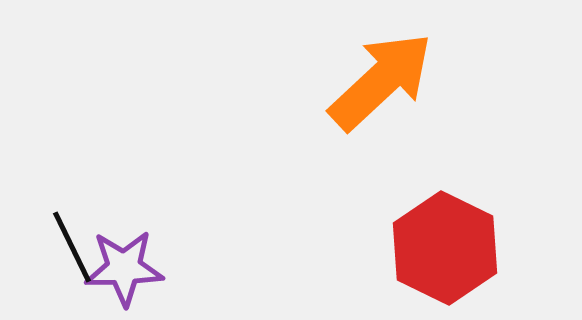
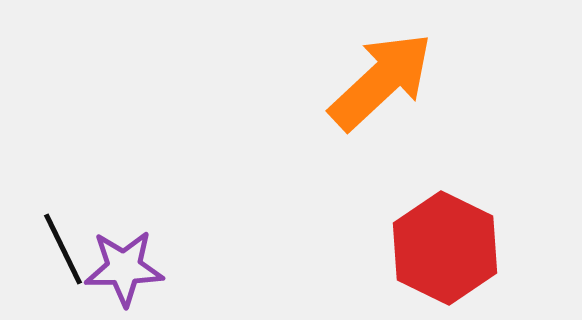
black line: moved 9 px left, 2 px down
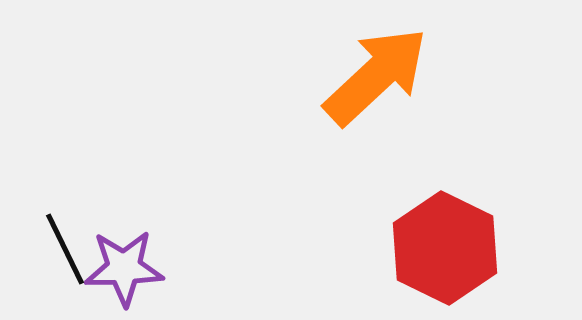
orange arrow: moved 5 px left, 5 px up
black line: moved 2 px right
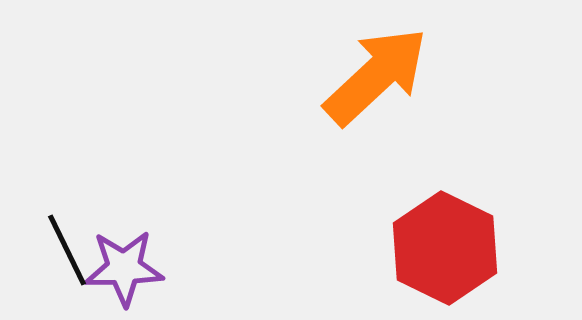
black line: moved 2 px right, 1 px down
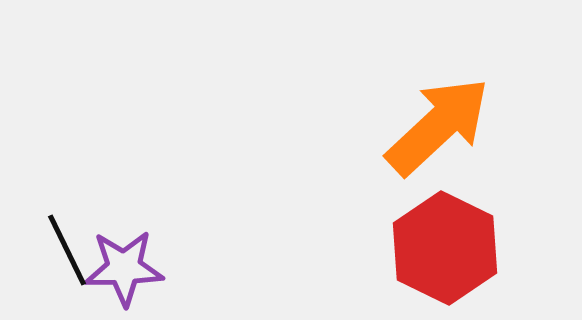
orange arrow: moved 62 px right, 50 px down
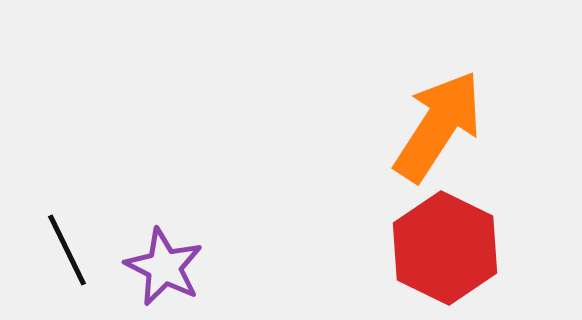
orange arrow: rotated 14 degrees counterclockwise
purple star: moved 40 px right, 1 px up; rotated 28 degrees clockwise
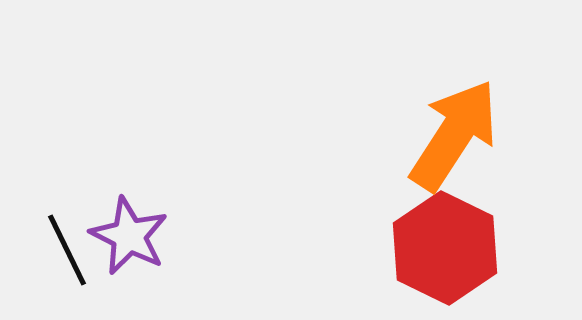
orange arrow: moved 16 px right, 9 px down
purple star: moved 35 px left, 31 px up
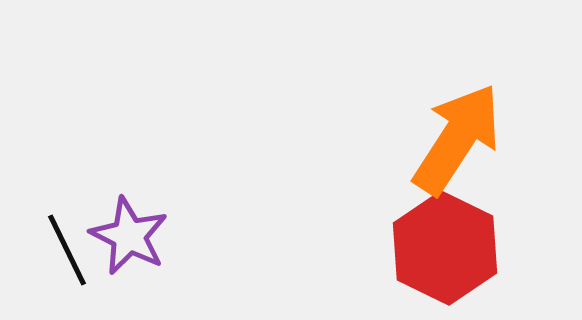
orange arrow: moved 3 px right, 4 px down
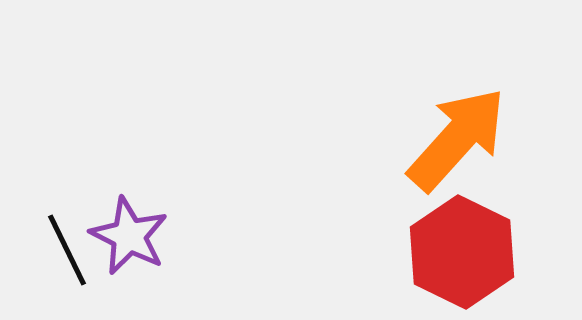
orange arrow: rotated 9 degrees clockwise
red hexagon: moved 17 px right, 4 px down
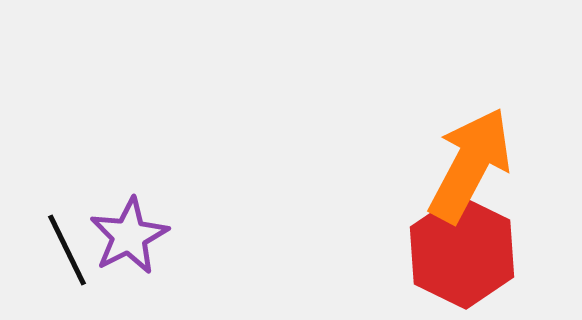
orange arrow: moved 13 px right, 26 px down; rotated 14 degrees counterclockwise
purple star: rotated 18 degrees clockwise
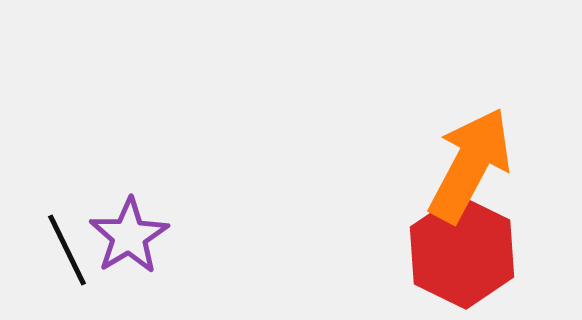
purple star: rotated 4 degrees counterclockwise
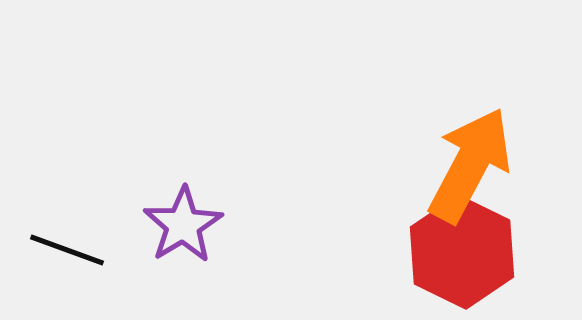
purple star: moved 54 px right, 11 px up
black line: rotated 44 degrees counterclockwise
